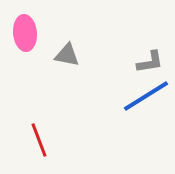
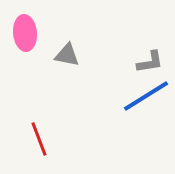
red line: moved 1 px up
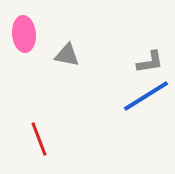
pink ellipse: moved 1 px left, 1 px down
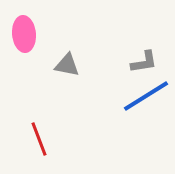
gray triangle: moved 10 px down
gray L-shape: moved 6 px left
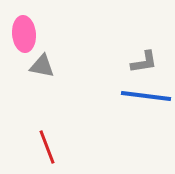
gray triangle: moved 25 px left, 1 px down
blue line: rotated 39 degrees clockwise
red line: moved 8 px right, 8 px down
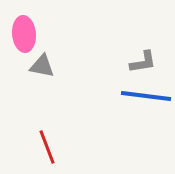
gray L-shape: moved 1 px left
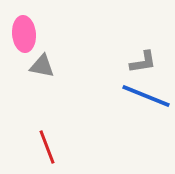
blue line: rotated 15 degrees clockwise
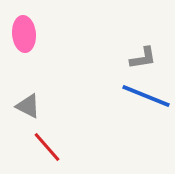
gray L-shape: moved 4 px up
gray triangle: moved 14 px left, 40 px down; rotated 16 degrees clockwise
red line: rotated 20 degrees counterclockwise
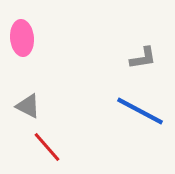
pink ellipse: moved 2 px left, 4 px down
blue line: moved 6 px left, 15 px down; rotated 6 degrees clockwise
